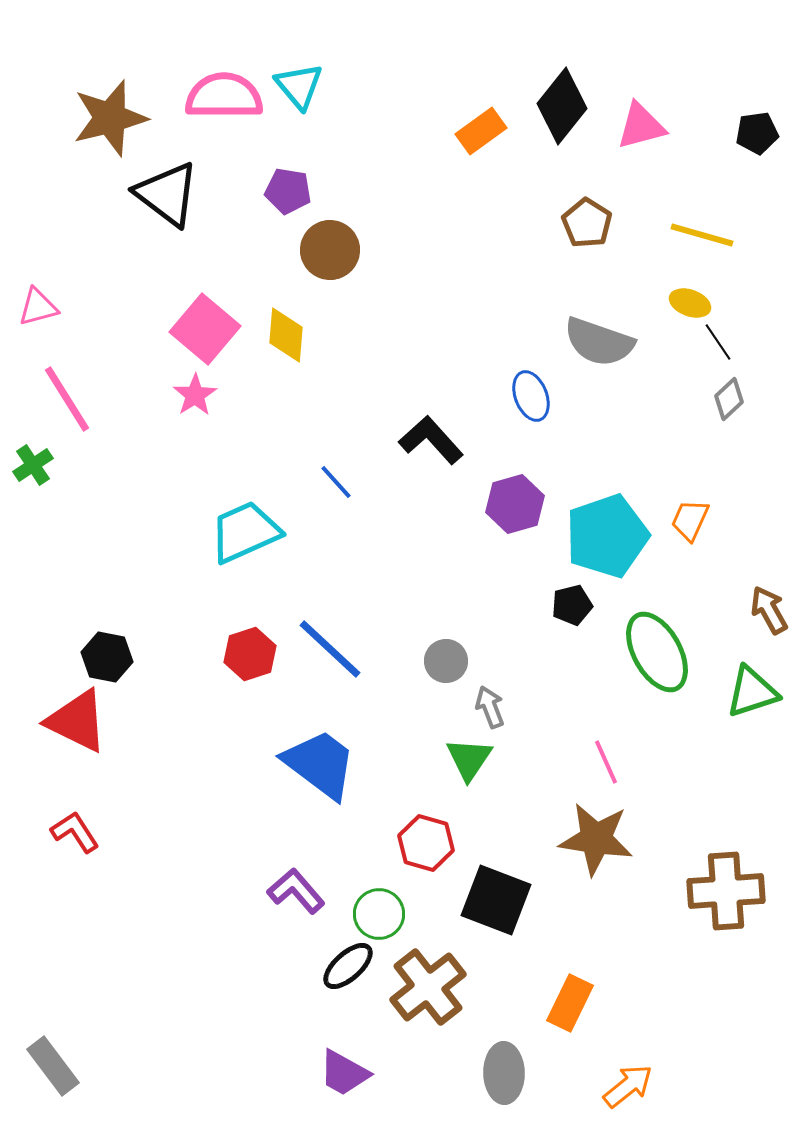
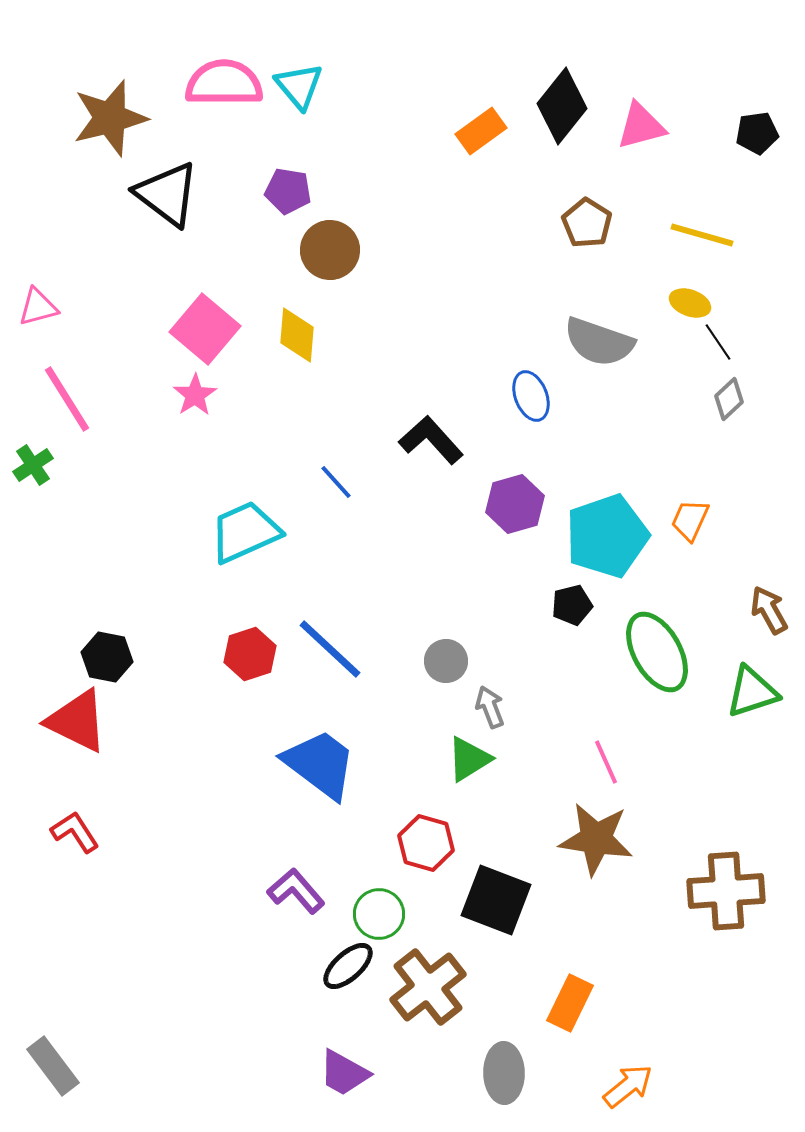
pink semicircle at (224, 96): moved 13 px up
yellow diamond at (286, 335): moved 11 px right
green triangle at (469, 759): rotated 24 degrees clockwise
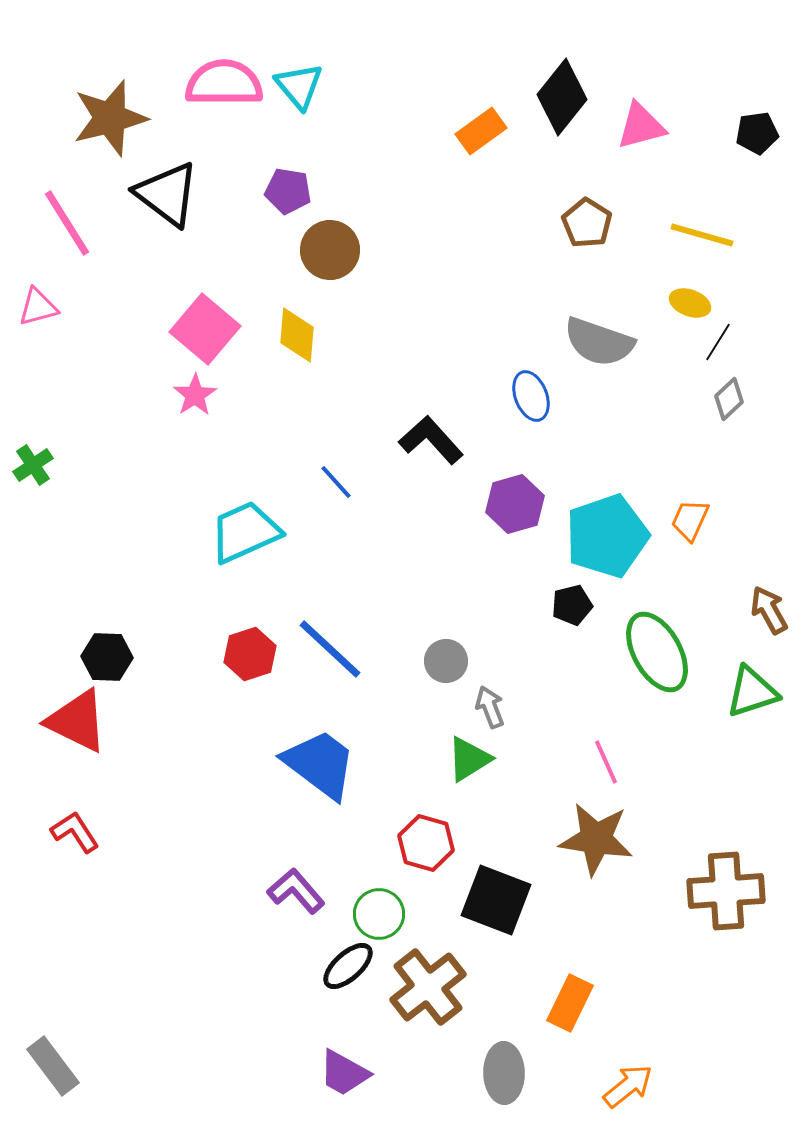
black diamond at (562, 106): moved 9 px up
black line at (718, 342): rotated 66 degrees clockwise
pink line at (67, 399): moved 176 px up
black hexagon at (107, 657): rotated 9 degrees counterclockwise
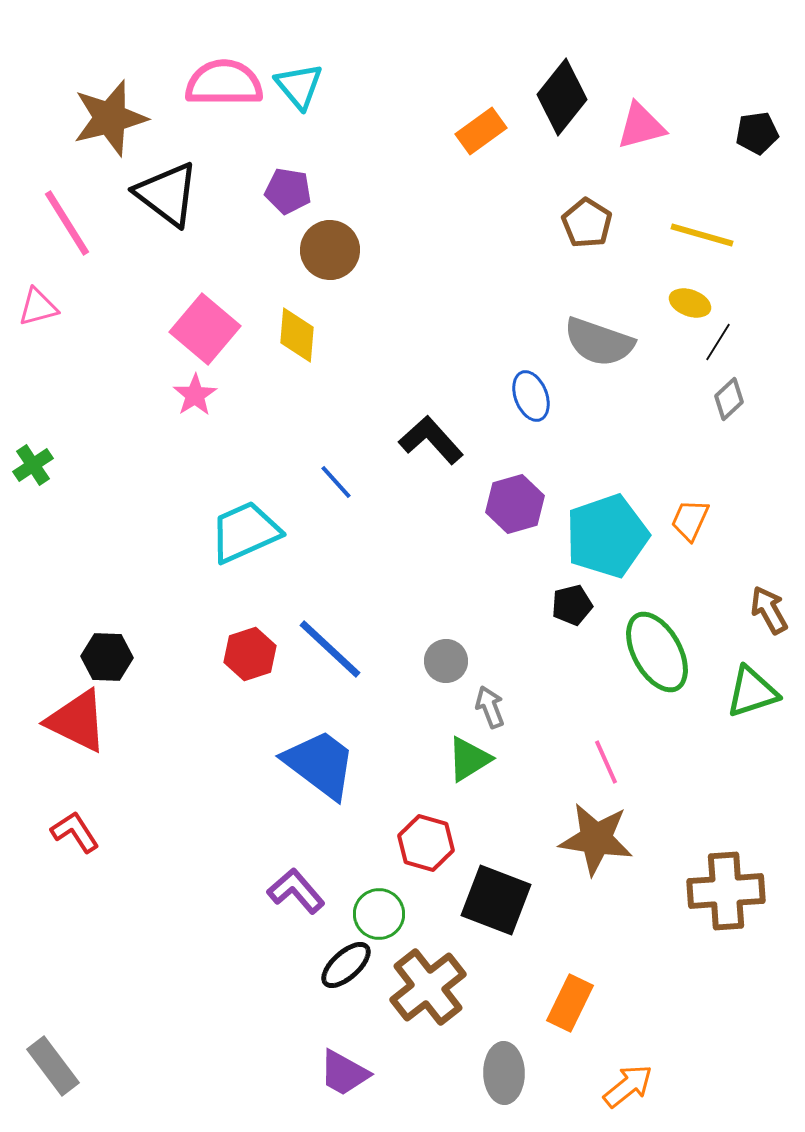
black ellipse at (348, 966): moved 2 px left, 1 px up
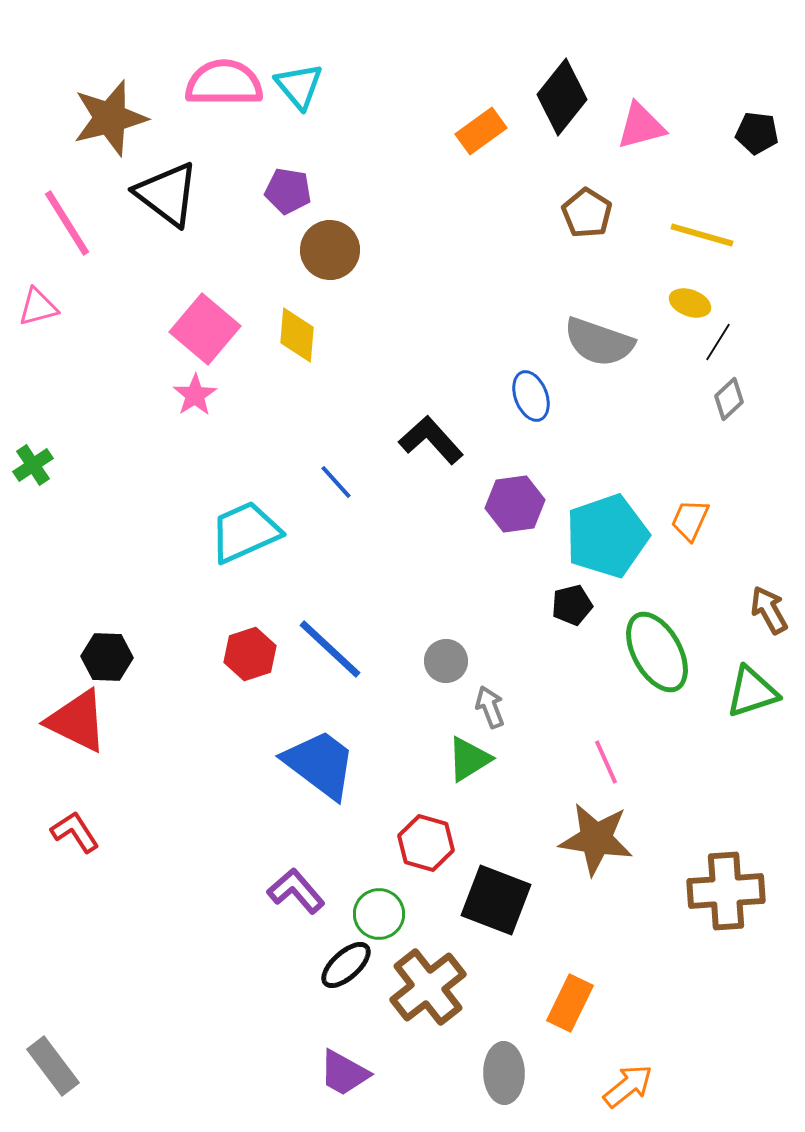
black pentagon at (757, 133): rotated 15 degrees clockwise
brown pentagon at (587, 223): moved 10 px up
purple hexagon at (515, 504): rotated 8 degrees clockwise
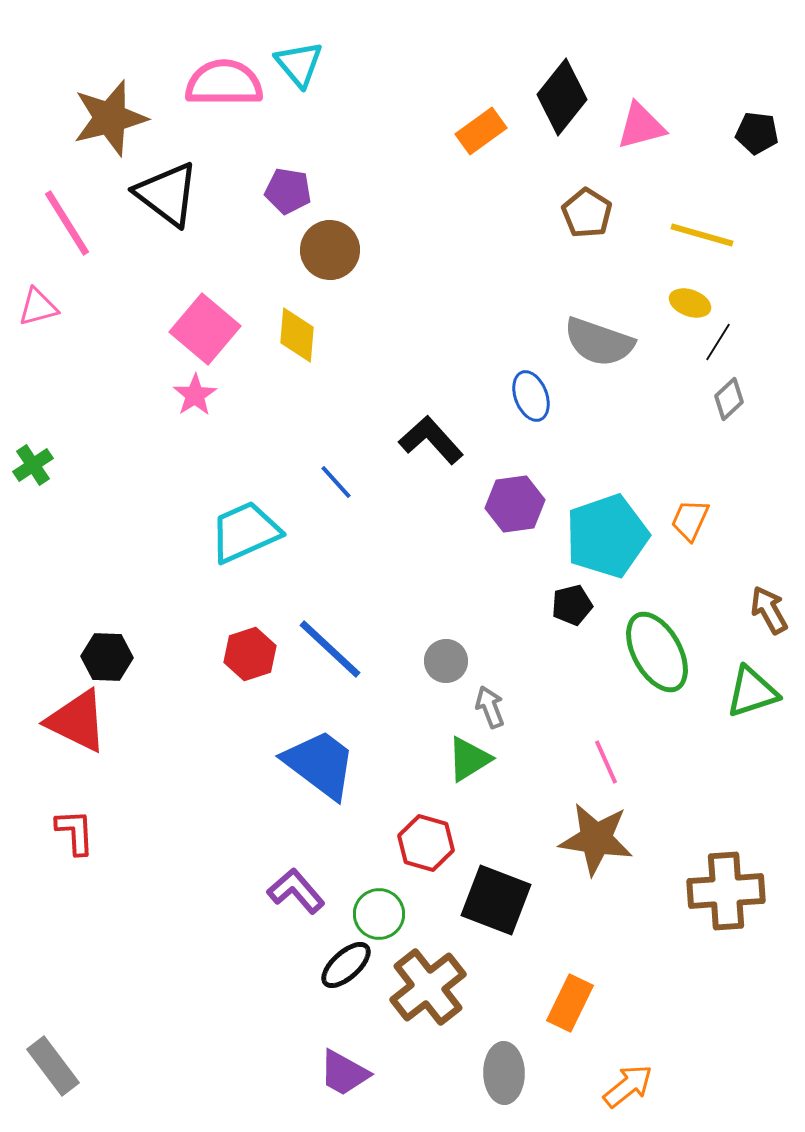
cyan triangle at (299, 86): moved 22 px up
red L-shape at (75, 832): rotated 30 degrees clockwise
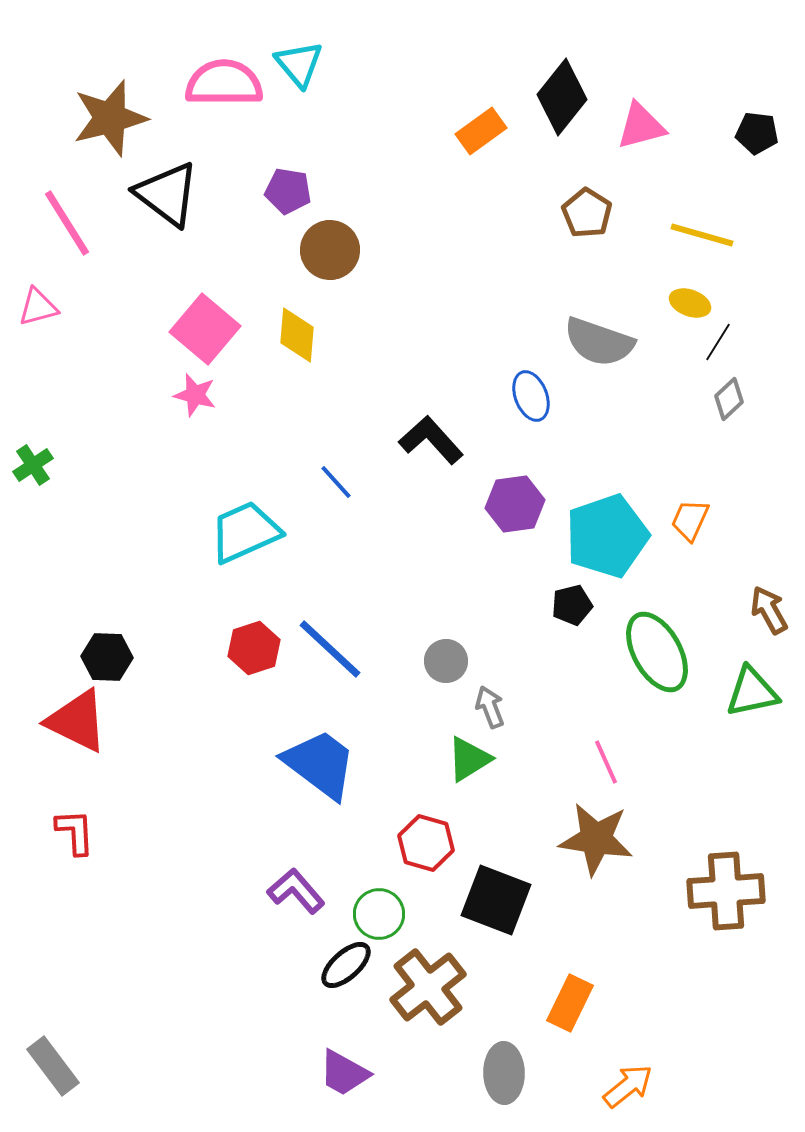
pink star at (195, 395): rotated 24 degrees counterclockwise
red hexagon at (250, 654): moved 4 px right, 6 px up
green triangle at (752, 692): rotated 6 degrees clockwise
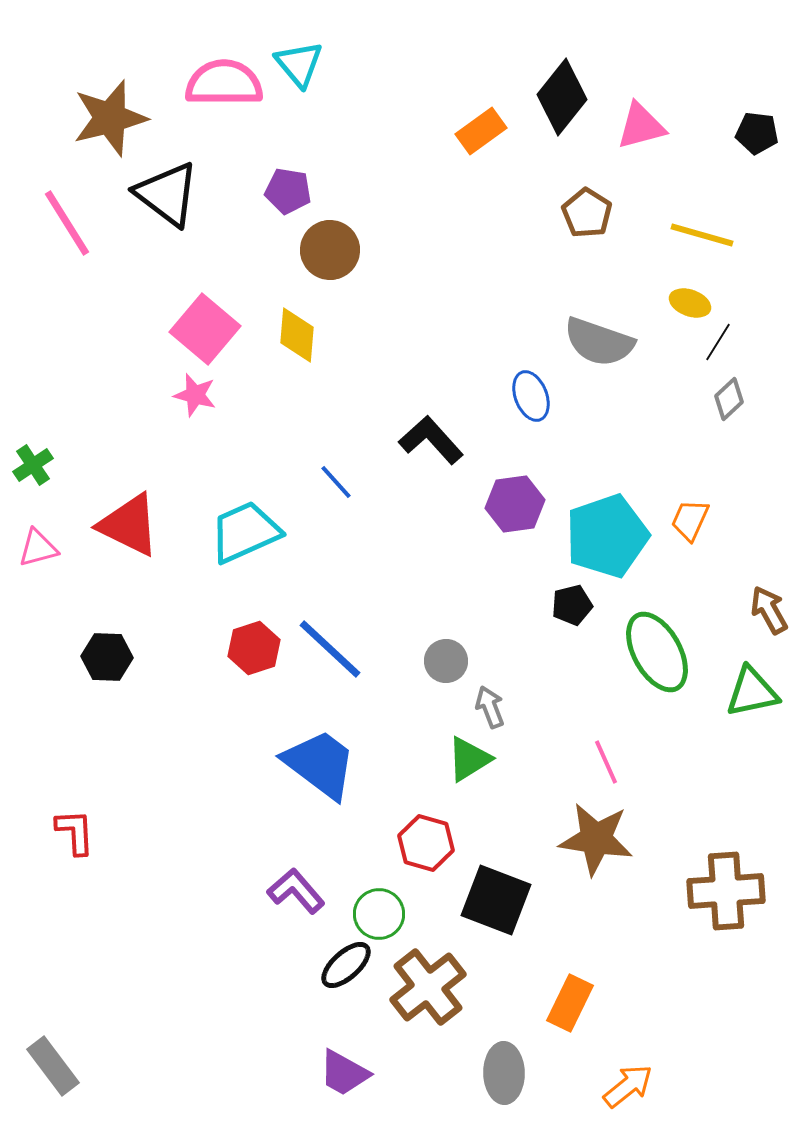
pink triangle at (38, 307): moved 241 px down
red triangle at (77, 721): moved 52 px right, 196 px up
